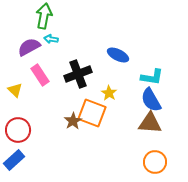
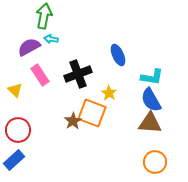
blue ellipse: rotated 40 degrees clockwise
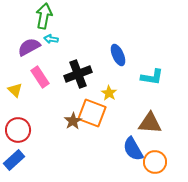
pink rectangle: moved 2 px down
blue semicircle: moved 18 px left, 49 px down
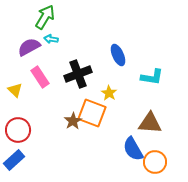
green arrow: moved 1 px right, 1 px down; rotated 20 degrees clockwise
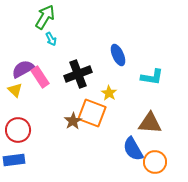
cyan arrow: rotated 128 degrees counterclockwise
purple semicircle: moved 6 px left, 22 px down
blue rectangle: rotated 35 degrees clockwise
